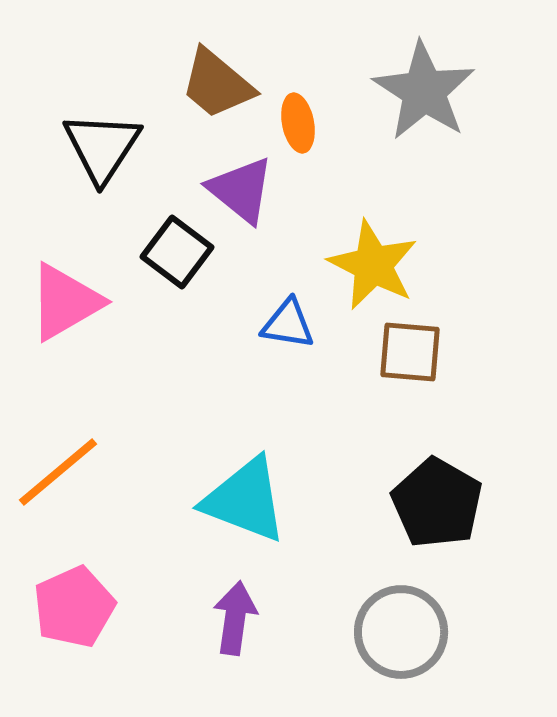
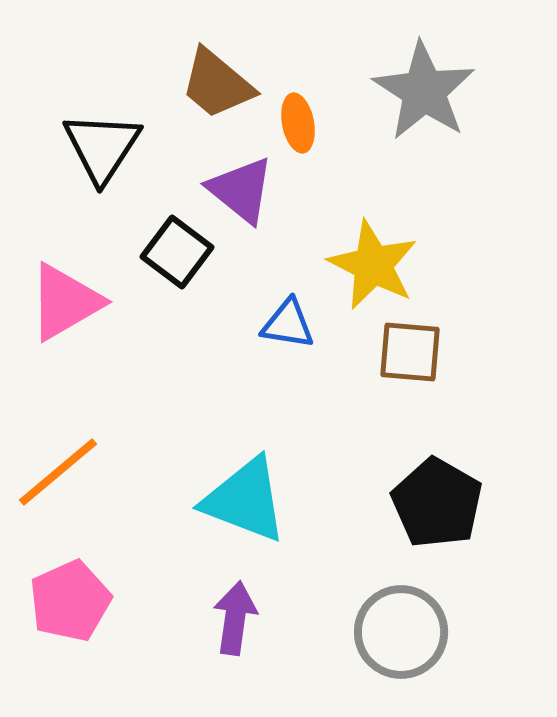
pink pentagon: moved 4 px left, 6 px up
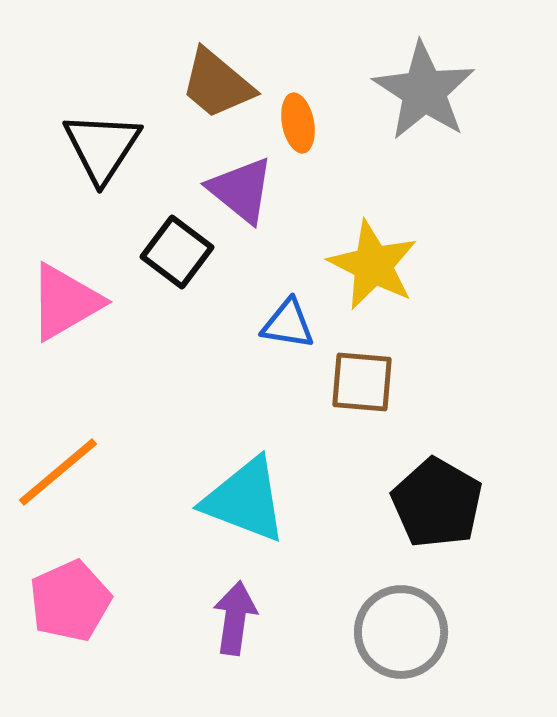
brown square: moved 48 px left, 30 px down
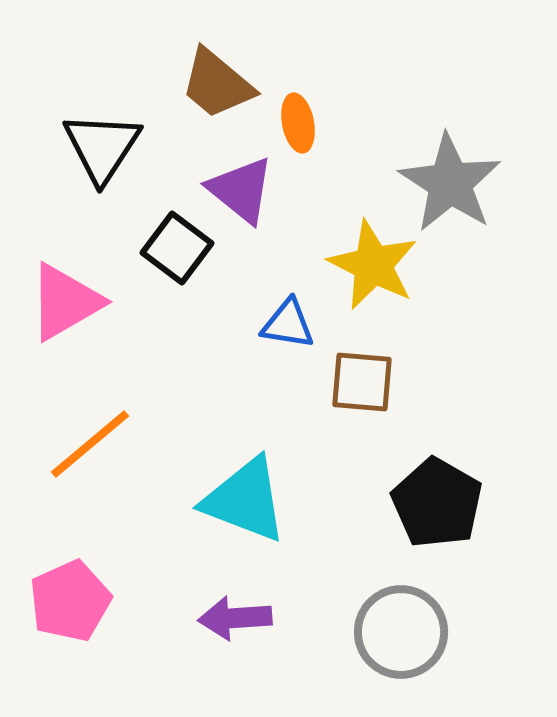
gray star: moved 26 px right, 92 px down
black square: moved 4 px up
orange line: moved 32 px right, 28 px up
purple arrow: rotated 102 degrees counterclockwise
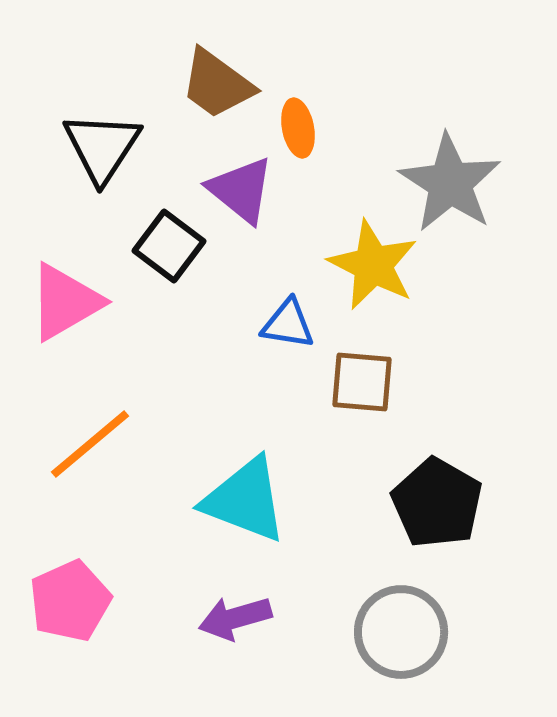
brown trapezoid: rotated 4 degrees counterclockwise
orange ellipse: moved 5 px down
black square: moved 8 px left, 2 px up
purple arrow: rotated 12 degrees counterclockwise
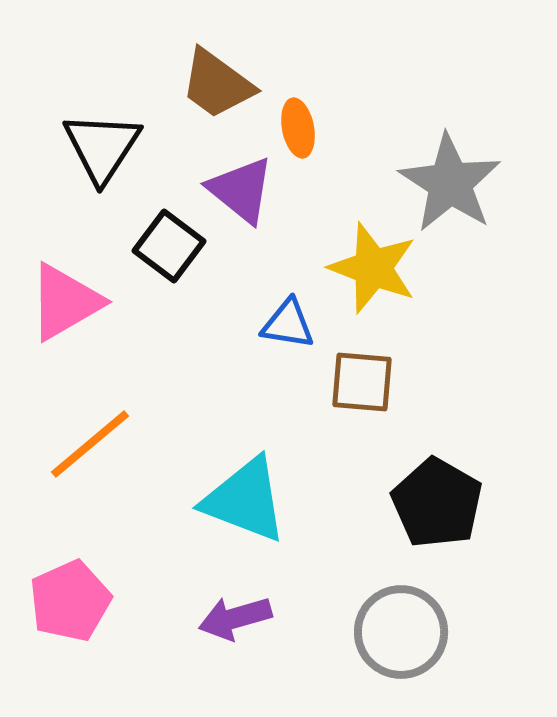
yellow star: moved 3 px down; rotated 6 degrees counterclockwise
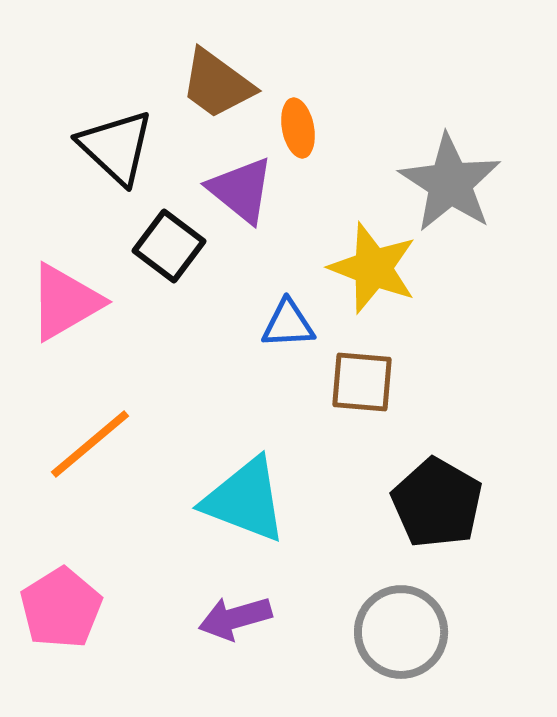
black triangle: moved 14 px right; rotated 20 degrees counterclockwise
blue triangle: rotated 12 degrees counterclockwise
pink pentagon: moved 9 px left, 7 px down; rotated 8 degrees counterclockwise
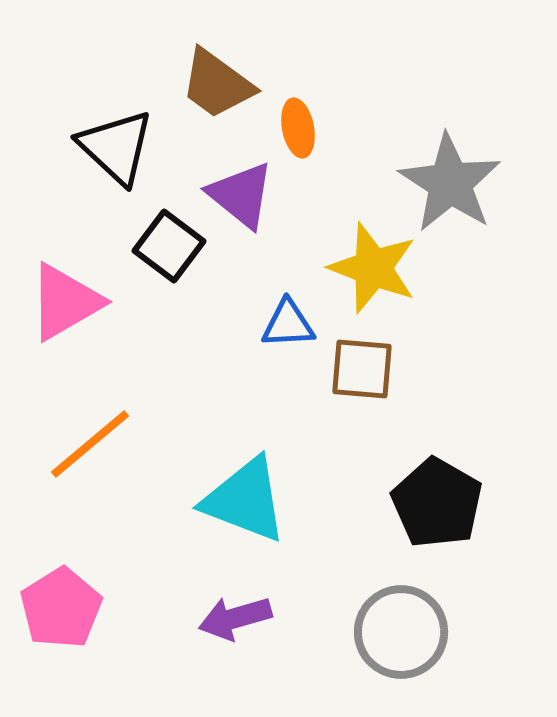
purple triangle: moved 5 px down
brown square: moved 13 px up
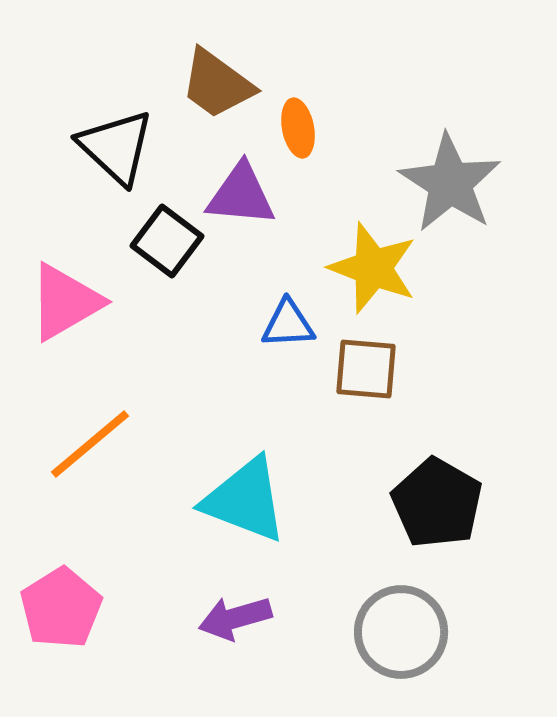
purple triangle: rotated 34 degrees counterclockwise
black square: moved 2 px left, 5 px up
brown square: moved 4 px right
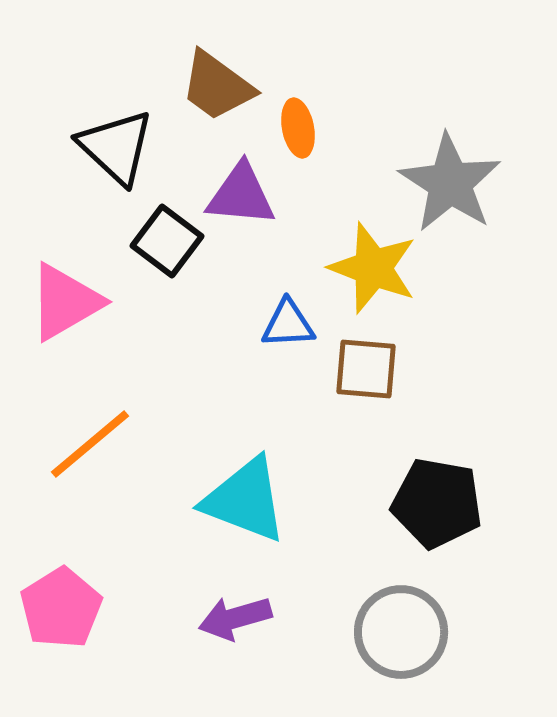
brown trapezoid: moved 2 px down
black pentagon: rotated 20 degrees counterclockwise
